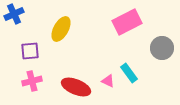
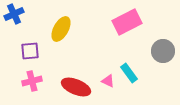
gray circle: moved 1 px right, 3 px down
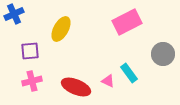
gray circle: moved 3 px down
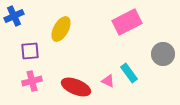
blue cross: moved 2 px down
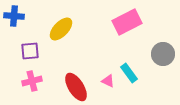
blue cross: rotated 30 degrees clockwise
yellow ellipse: rotated 15 degrees clockwise
red ellipse: rotated 36 degrees clockwise
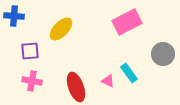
pink cross: rotated 24 degrees clockwise
red ellipse: rotated 12 degrees clockwise
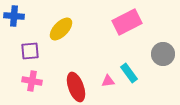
pink triangle: rotated 32 degrees counterclockwise
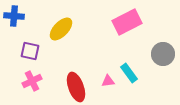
purple square: rotated 18 degrees clockwise
pink cross: rotated 36 degrees counterclockwise
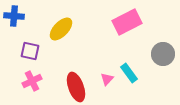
pink triangle: moved 1 px left, 2 px up; rotated 40 degrees counterclockwise
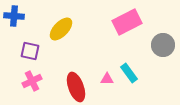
gray circle: moved 9 px up
pink triangle: rotated 48 degrees clockwise
